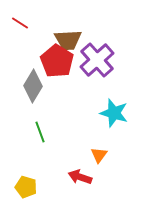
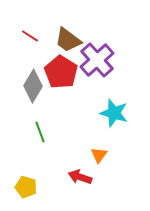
red line: moved 10 px right, 13 px down
brown trapezoid: rotated 40 degrees clockwise
red pentagon: moved 4 px right, 11 px down
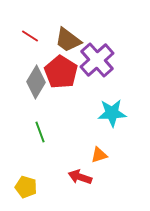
gray diamond: moved 3 px right, 4 px up
cyan star: moved 2 px left; rotated 20 degrees counterclockwise
orange triangle: rotated 36 degrees clockwise
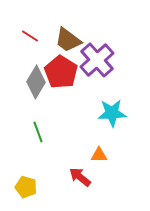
green line: moved 2 px left
orange triangle: rotated 18 degrees clockwise
red arrow: rotated 20 degrees clockwise
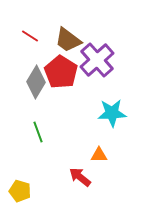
yellow pentagon: moved 6 px left, 4 px down
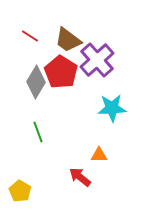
cyan star: moved 5 px up
yellow pentagon: rotated 15 degrees clockwise
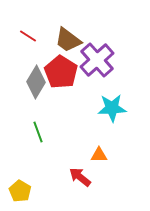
red line: moved 2 px left
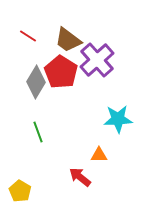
cyan star: moved 6 px right, 11 px down
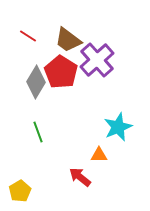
cyan star: moved 8 px down; rotated 20 degrees counterclockwise
yellow pentagon: rotated 10 degrees clockwise
